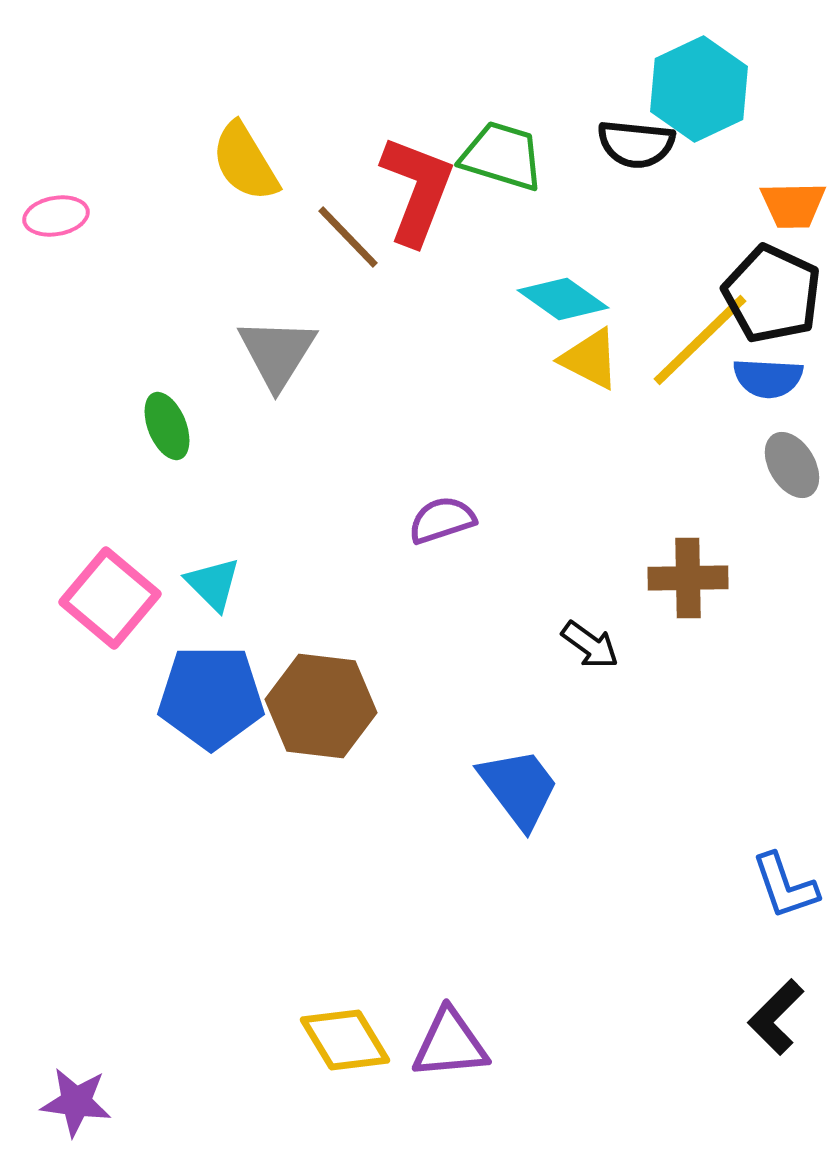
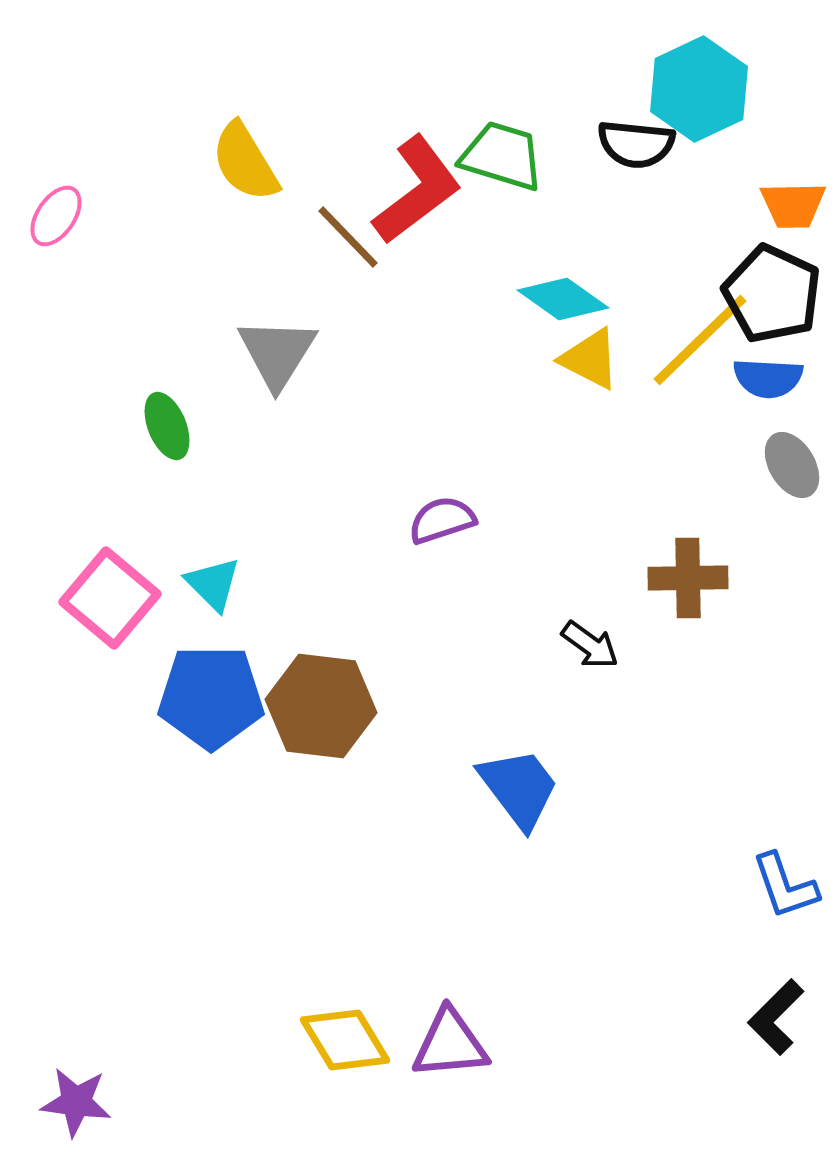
red L-shape: rotated 32 degrees clockwise
pink ellipse: rotated 46 degrees counterclockwise
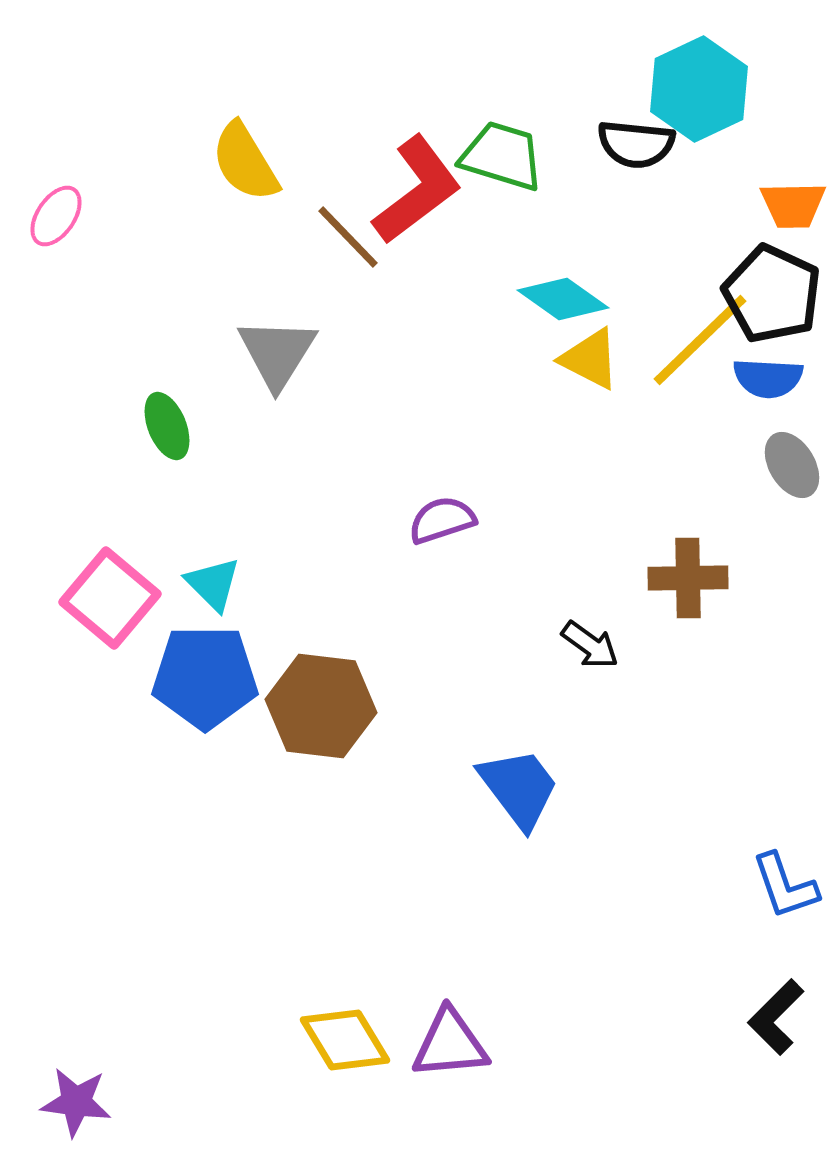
blue pentagon: moved 6 px left, 20 px up
